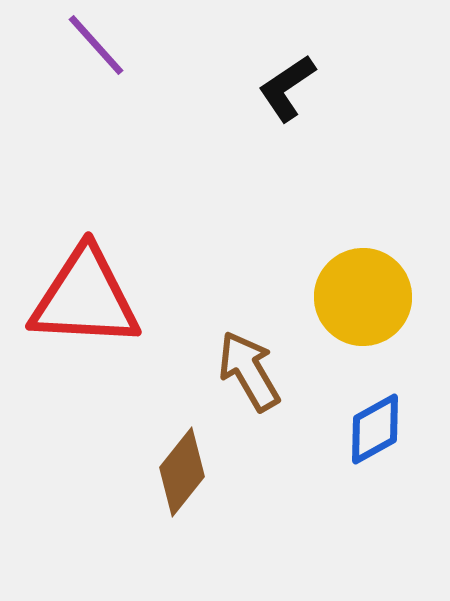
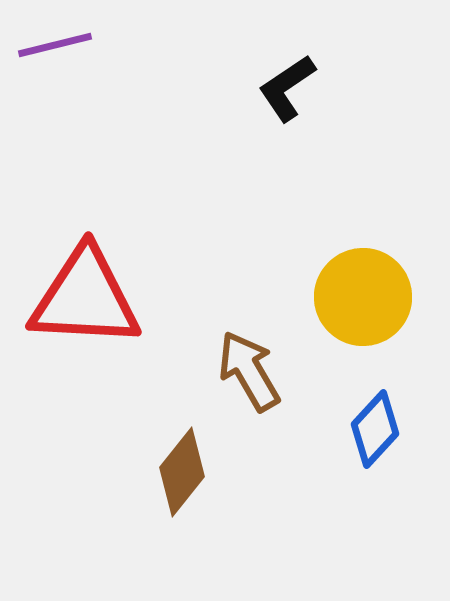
purple line: moved 41 px left; rotated 62 degrees counterclockwise
blue diamond: rotated 18 degrees counterclockwise
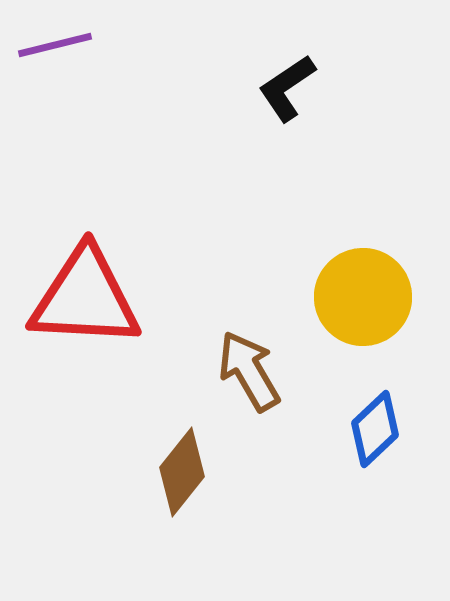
blue diamond: rotated 4 degrees clockwise
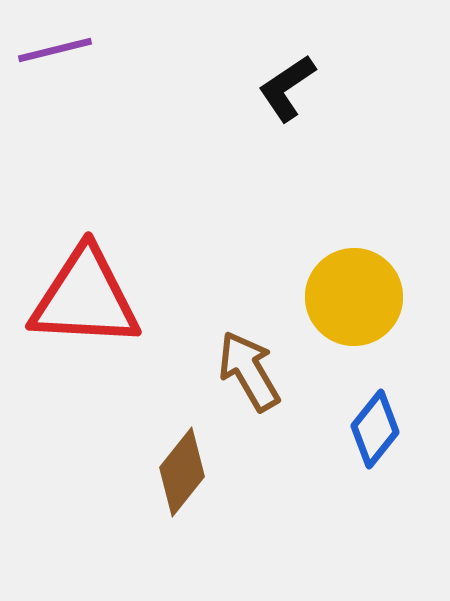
purple line: moved 5 px down
yellow circle: moved 9 px left
blue diamond: rotated 8 degrees counterclockwise
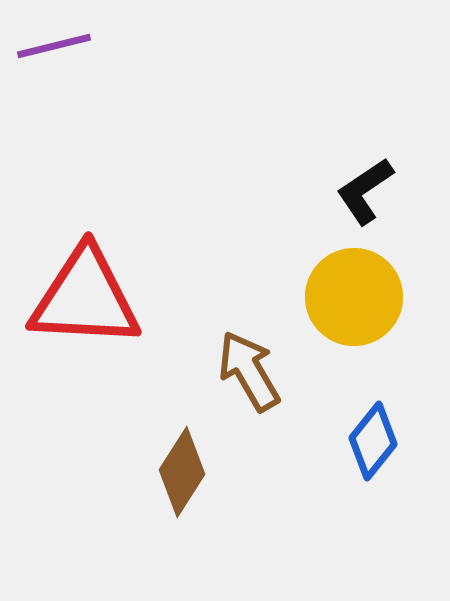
purple line: moved 1 px left, 4 px up
black L-shape: moved 78 px right, 103 px down
blue diamond: moved 2 px left, 12 px down
brown diamond: rotated 6 degrees counterclockwise
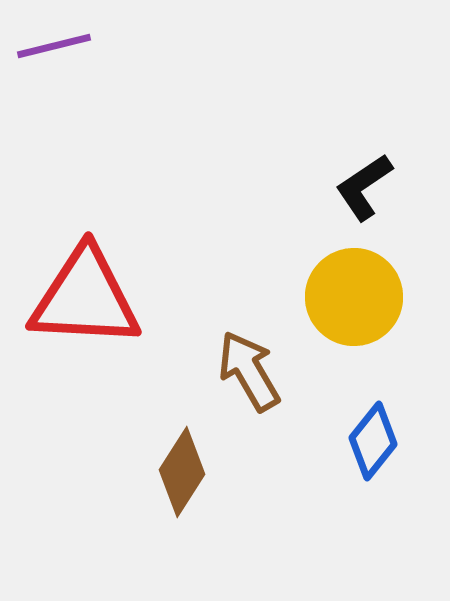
black L-shape: moved 1 px left, 4 px up
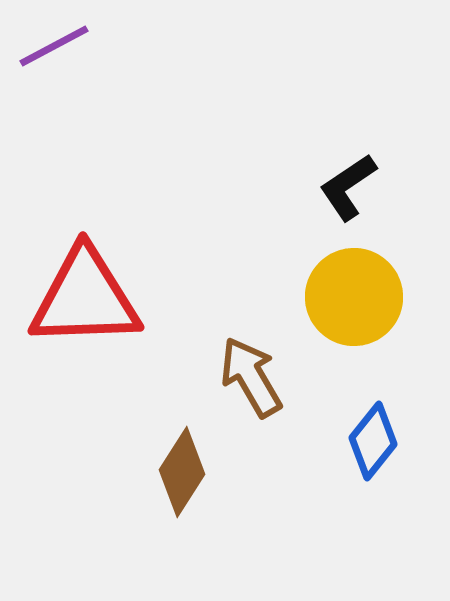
purple line: rotated 14 degrees counterclockwise
black L-shape: moved 16 px left
red triangle: rotated 5 degrees counterclockwise
brown arrow: moved 2 px right, 6 px down
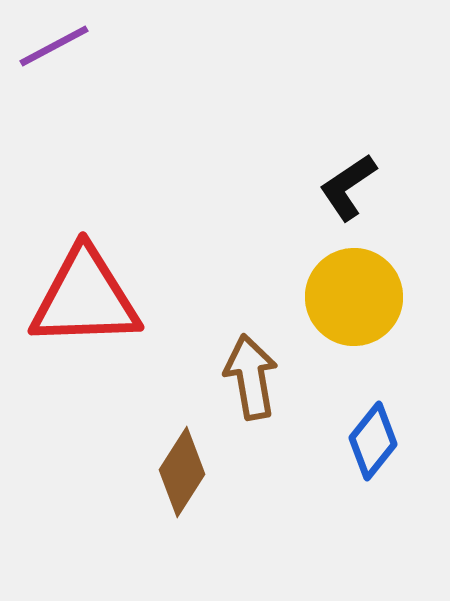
brown arrow: rotated 20 degrees clockwise
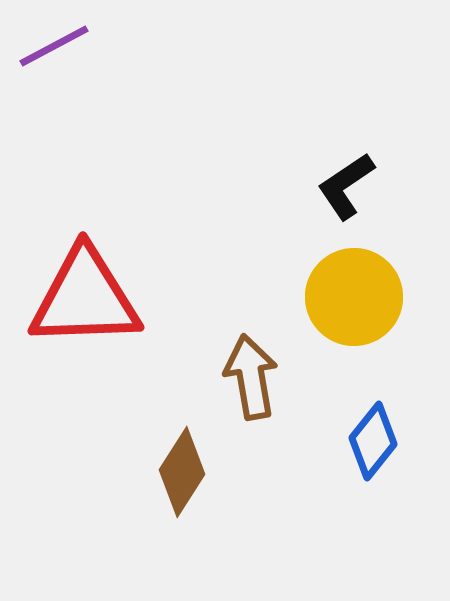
black L-shape: moved 2 px left, 1 px up
